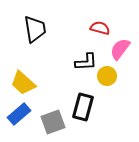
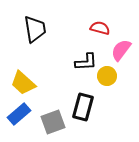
pink semicircle: moved 1 px right, 1 px down
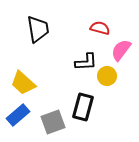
black trapezoid: moved 3 px right
blue rectangle: moved 1 px left, 1 px down
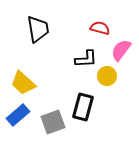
black L-shape: moved 3 px up
